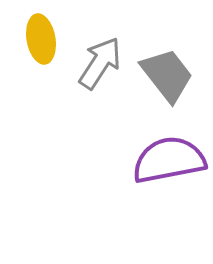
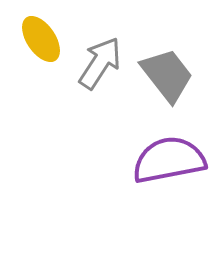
yellow ellipse: rotated 24 degrees counterclockwise
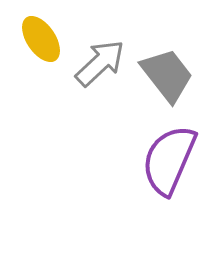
gray arrow: rotated 14 degrees clockwise
purple semicircle: rotated 56 degrees counterclockwise
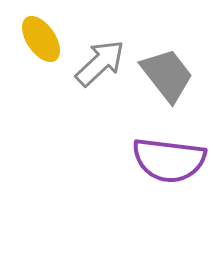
purple semicircle: rotated 106 degrees counterclockwise
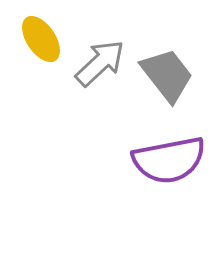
purple semicircle: rotated 18 degrees counterclockwise
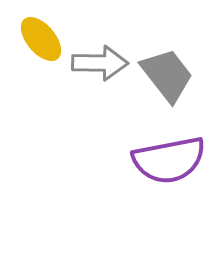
yellow ellipse: rotated 6 degrees counterclockwise
gray arrow: rotated 44 degrees clockwise
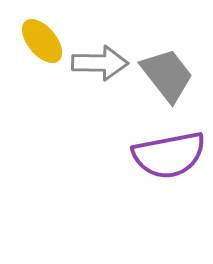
yellow ellipse: moved 1 px right, 2 px down
purple semicircle: moved 5 px up
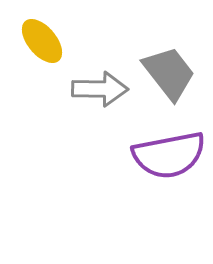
gray arrow: moved 26 px down
gray trapezoid: moved 2 px right, 2 px up
